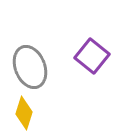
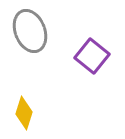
gray ellipse: moved 36 px up
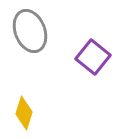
purple square: moved 1 px right, 1 px down
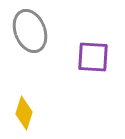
purple square: rotated 36 degrees counterclockwise
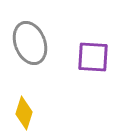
gray ellipse: moved 12 px down
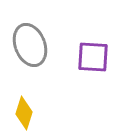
gray ellipse: moved 2 px down
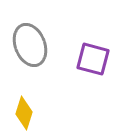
purple square: moved 2 px down; rotated 12 degrees clockwise
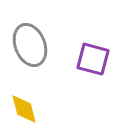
yellow diamond: moved 4 px up; rotated 32 degrees counterclockwise
